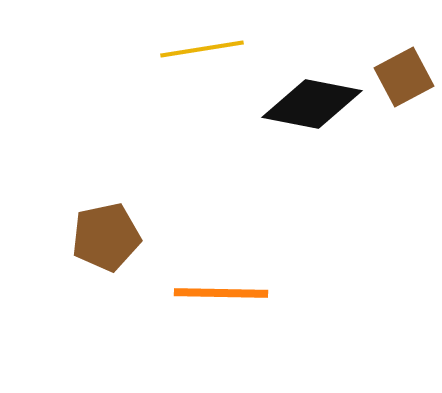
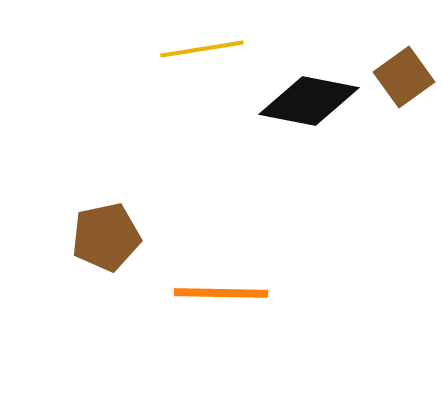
brown square: rotated 8 degrees counterclockwise
black diamond: moved 3 px left, 3 px up
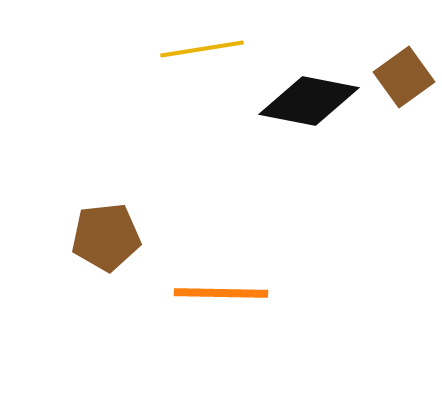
brown pentagon: rotated 6 degrees clockwise
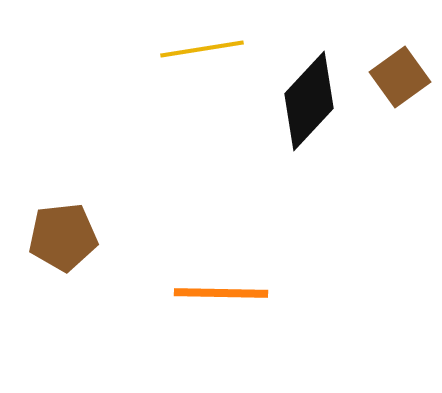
brown square: moved 4 px left
black diamond: rotated 58 degrees counterclockwise
brown pentagon: moved 43 px left
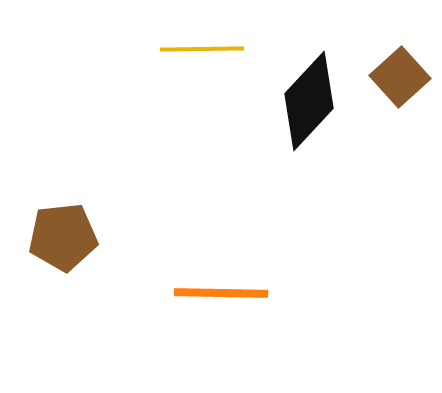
yellow line: rotated 8 degrees clockwise
brown square: rotated 6 degrees counterclockwise
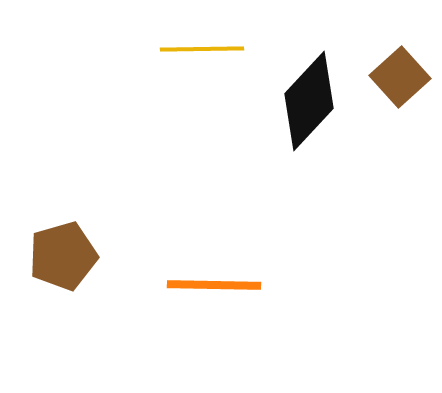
brown pentagon: moved 19 px down; rotated 10 degrees counterclockwise
orange line: moved 7 px left, 8 px up
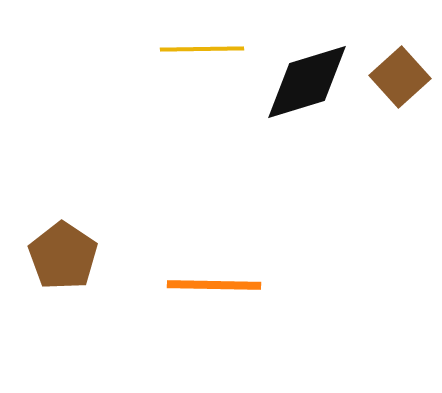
black diamond: moved 2 px left, 19 px up; rotated 30 degrees clockwise
brown pentagon: rotated 22 degrees counterclockwise
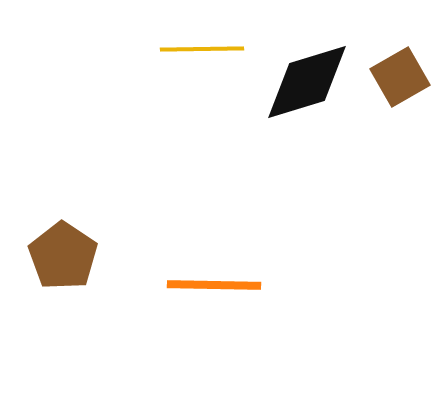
brown square: rotated 12 degrees clockwise
